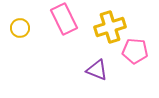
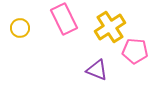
yellow cross: rotated 16 degrees counterclockwise
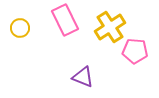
pink rectangle: moved 1 px right, 1 px down
purple triangle: moved 14 px left, 7 px down
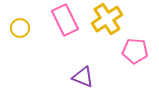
yellow cross: moved 3 px left, 8 px up
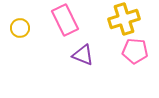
yellow cross: moved 17 px right; rotated 16 degrees clockwise
purple triangle: moved 22 px up
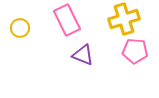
pink rectangle: moved 2 px right
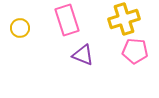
pink rectangle: rotated 8 degrees clockwise
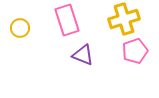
pink pentagon: rotated 25 degrees counterclockwise
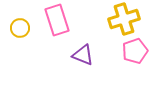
pink rectangle: moved 10 px left
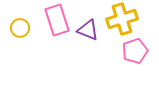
yellow cross: moved 2 px left
purple triangle: moved 5 px right, 25 px up
